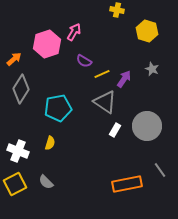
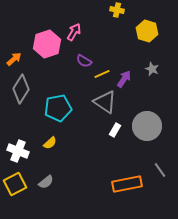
yellow semicircle: rotated 32 degrees clockwise
gray semicircle: rotated 84 degrees counterclockwise
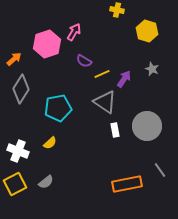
white rectangle: rotated 40 degrees counterclockwise
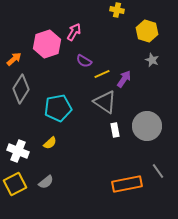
gray star: moved 9 px up
gray line: moved 2 px left, 1 px down
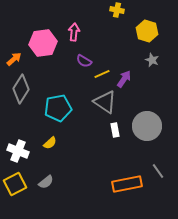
pink arrow: rotated 24 degrees counterclockwise
pink hexagon: moved 4 px left, 1 px up; rotated 12 degrees clockwise
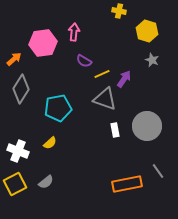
yellow cross: moved 2 px right, 1 px down
gray triangle: moved 3 px up; rotated 15 degrees counterclockwise
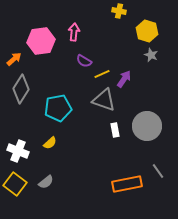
pink hexagon: moved 2 px left, 2 px up
gray star: moved 1 px left, 5 px up
gray triangle: moved 1 px left, 1 px down
yellow square: rotated 25 degrees counterclockwise
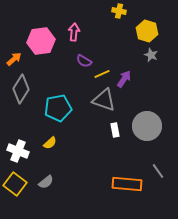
orange rectangle: rotated 16 degrees clockwise
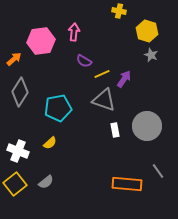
gray diamond: moved 1 px left, 3 px down
yellow square: rotated 15 degrees clockwise
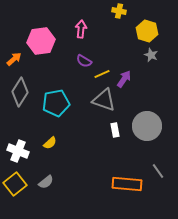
pink arrow: moved 7 px right, 3 px up
cyan pentagon: moved 2 px left, 5 px up
